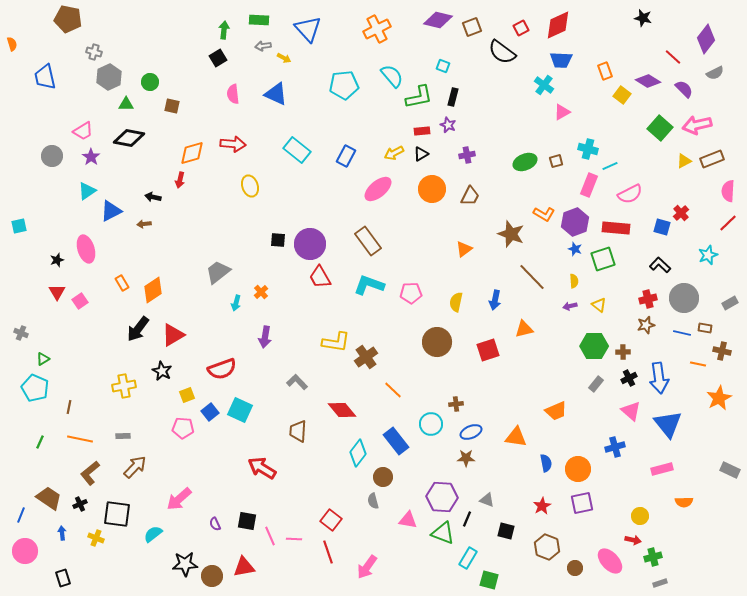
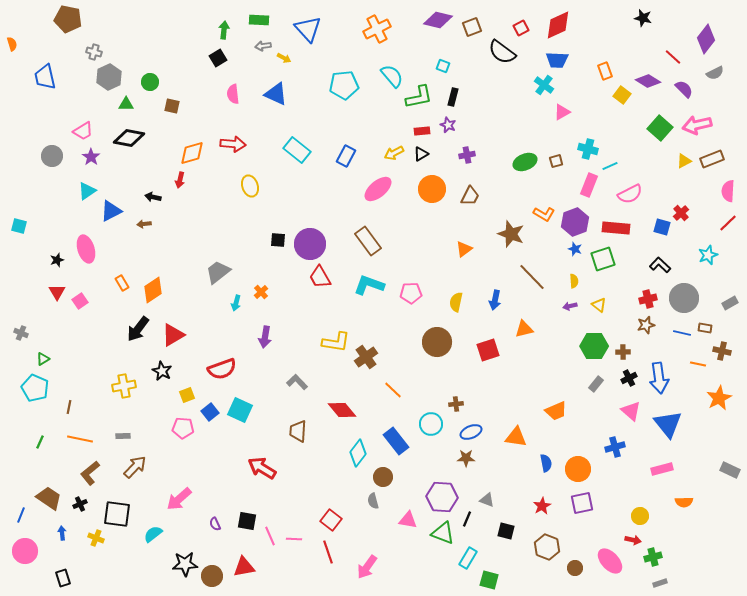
blue trapezoid at (561, 60): moved 4 px left
cyan square at (19, 226): rotated 28 degrees clockwise
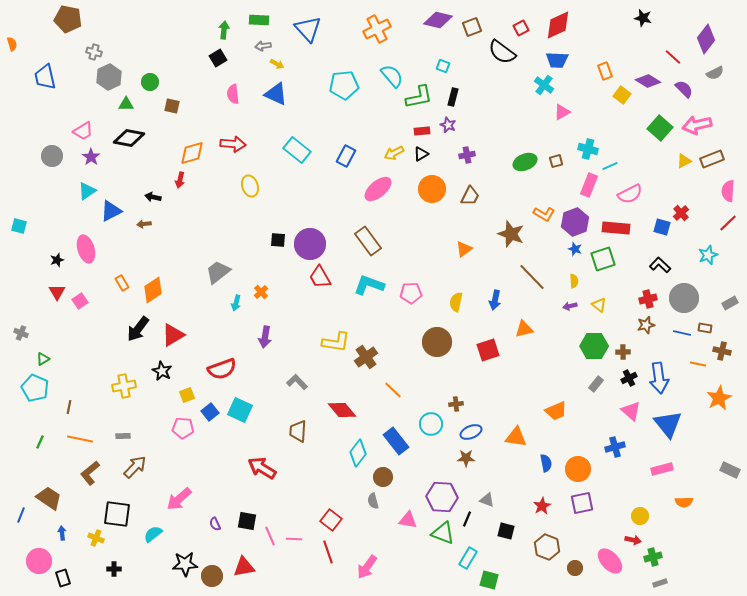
yellow arrow at (284, 58): moved 7 px left, 6 px down
black cross at (80, 504): moved 34 px right, 65 px down; rotated 24 degrees clockwise
pink circle at (25, 551): moved 14 px right, 10 px down
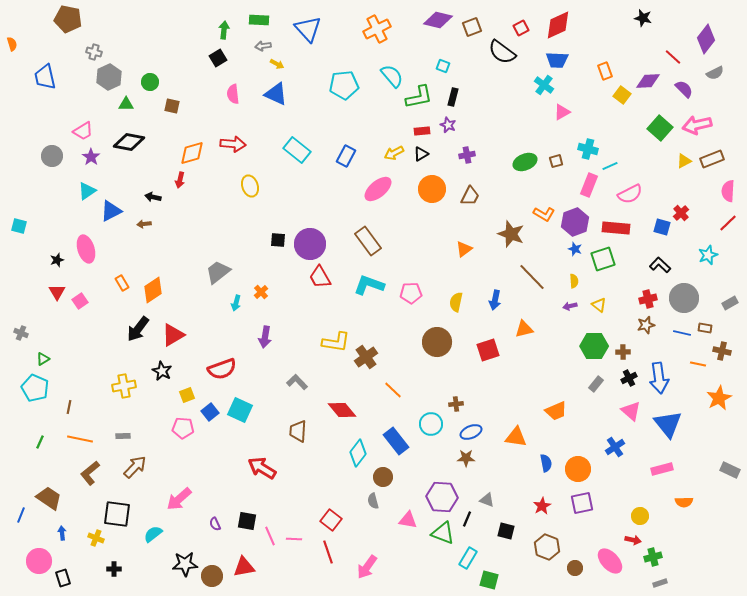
purple diamond at (648, 81): rotated 35 degrees counterclockwise
black diamond at (129, 138): moved 4 px down
blue cross at (615, 447): rotated 18 degrees counterclockwise
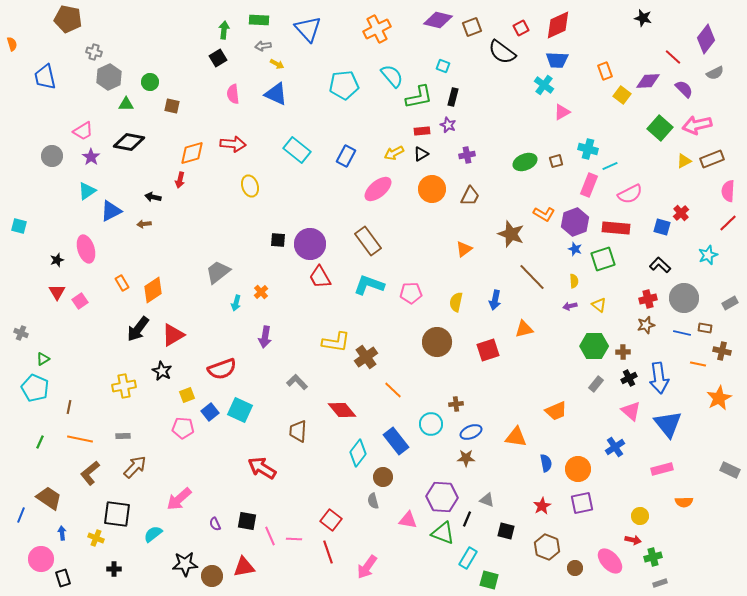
pink circle at (39, 561): moved 2 px right, 2 px up
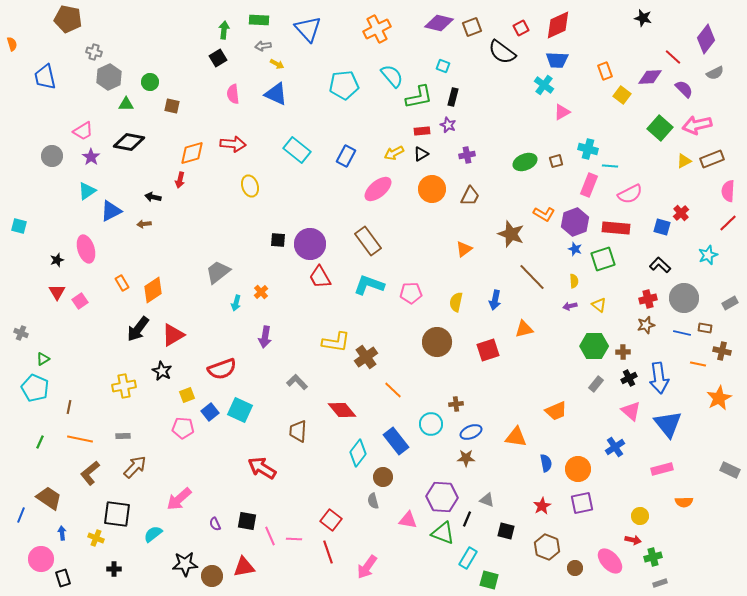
purple diamond at (438, 20): moved 1 px right, 3 px down
purple diamond at (648, 81): moved 2 px right, 4 px up
cyan line at (610, 166): rotated 28 degrees clockwise
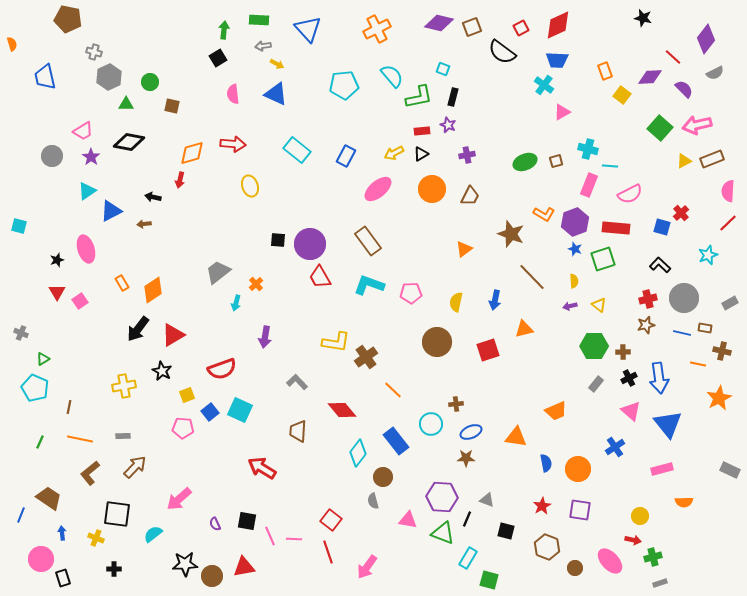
cyan square at (443, 66): moved 3 px down
orange cross at (261, 292): moved 5 px left, 8 px up
purple square at (582, 503): moved 2 px left, 7 px down; rotated 20 degrees clockwise
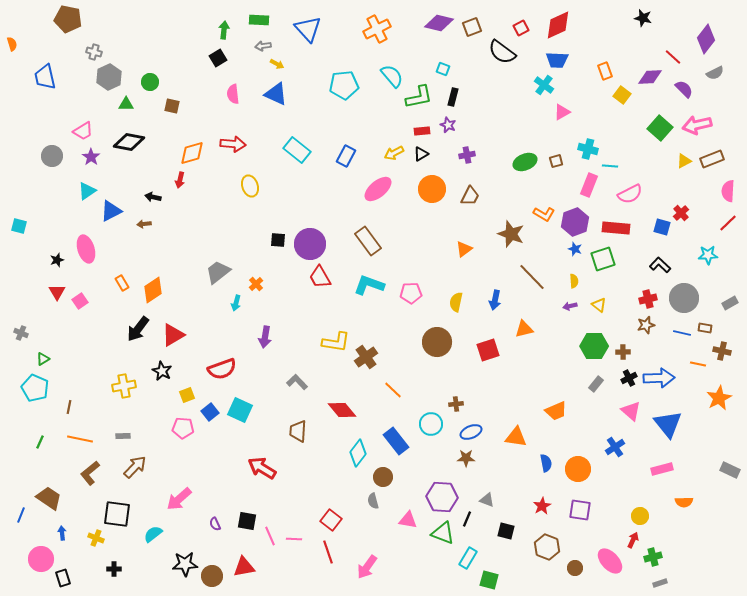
cyan star at (708, 255): rotated 18 degrees clockwise
blue arrow at (659, 378): rotated 84 degrees counterclockwise
red arrow at (633, 540): rotated 77 degrees counterclockwise
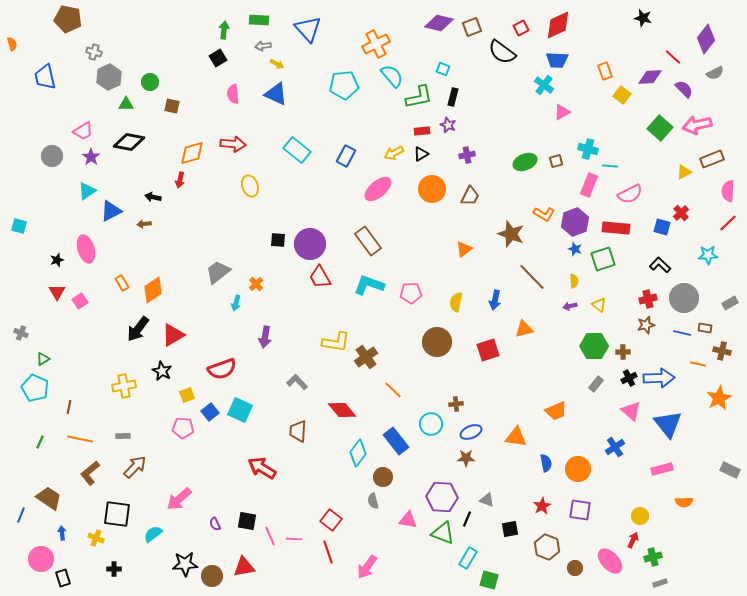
orange cross at (377, 29): moved 1 px left, 15 px down
yellow triangle at (684, 161): moved 11 px down
black square at (506, 531): moved 4 px right, 2 px up; rotated 24 degrees counterclockwise
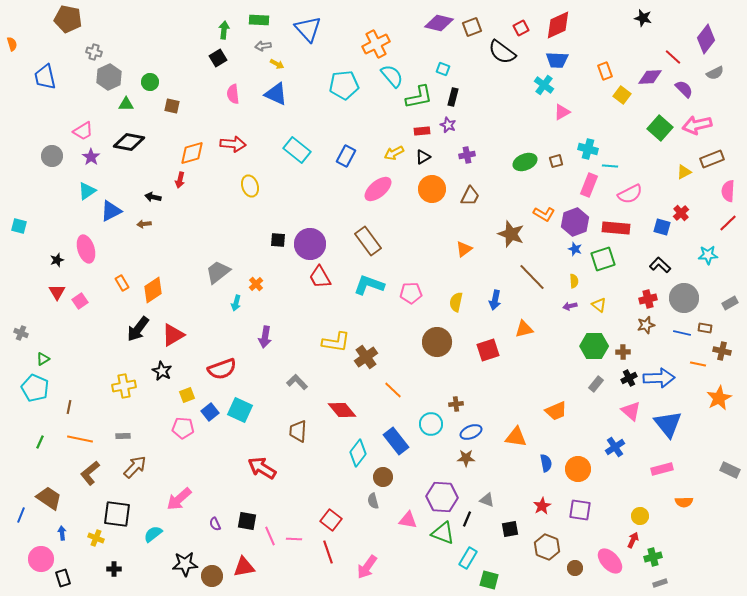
black triangle at (421, 154): moved 2 px right, 3 px down
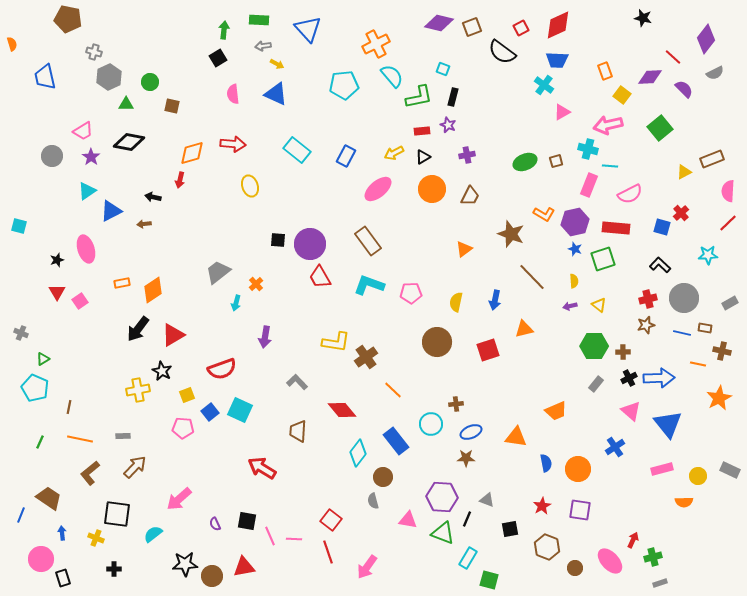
pink arrow at (697, 125): moved 89 px left
green square at (660, 128): rotated 10 degrees clockwise
purple hexagon at (575, 222): rotated 8 degrees clockwise
orange rectangle at (122, 283): rotated 70 degrees counterclockwise
yellow cross at (124, 386): moved 14 px right, 4 px down
yellow circle at (640, 516): moved 58 px right, 40 px up
